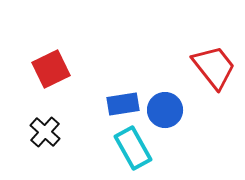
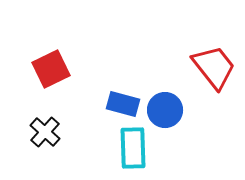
blue rectangle: rotated 24 degrees clockwise
cyan rectangle: rotated 27 degrees clockwise
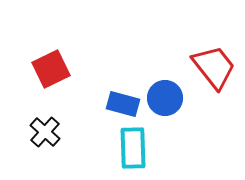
blue circle: moved 12 px up
